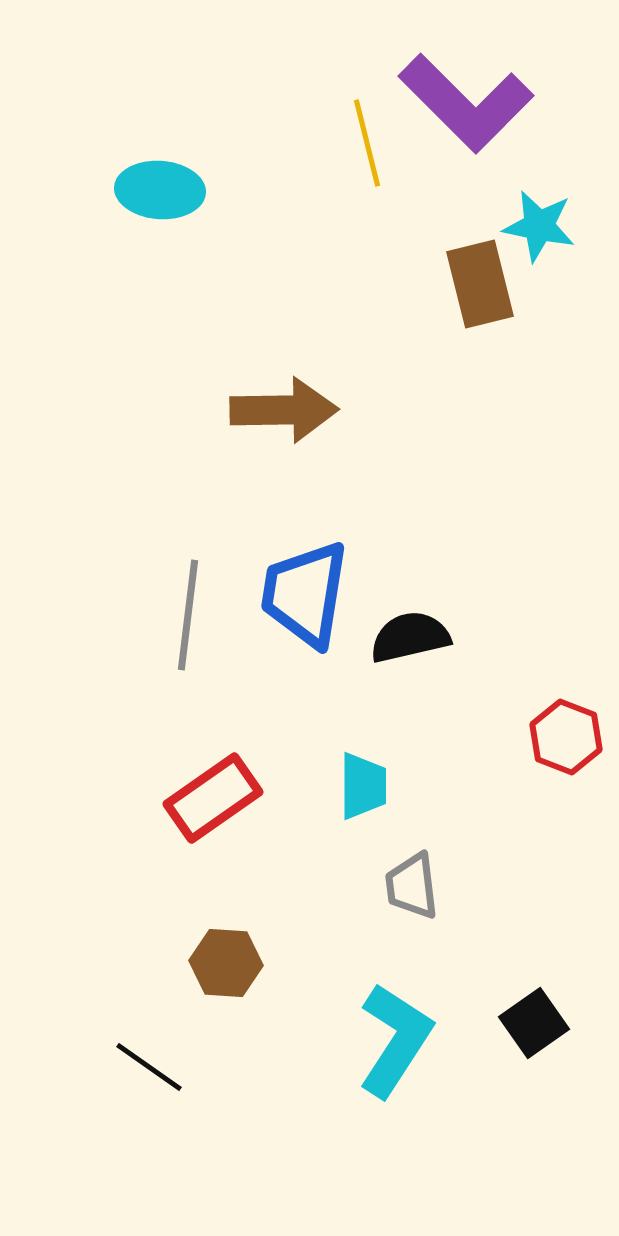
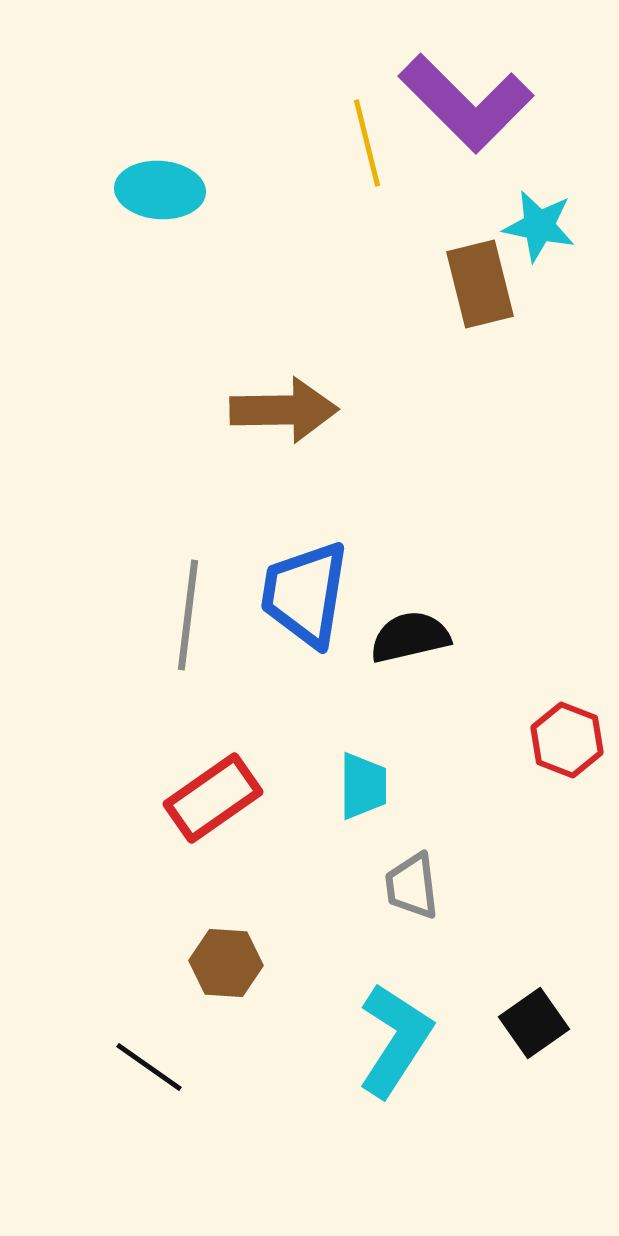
red hexagon: moved 1 px right, 3 px down
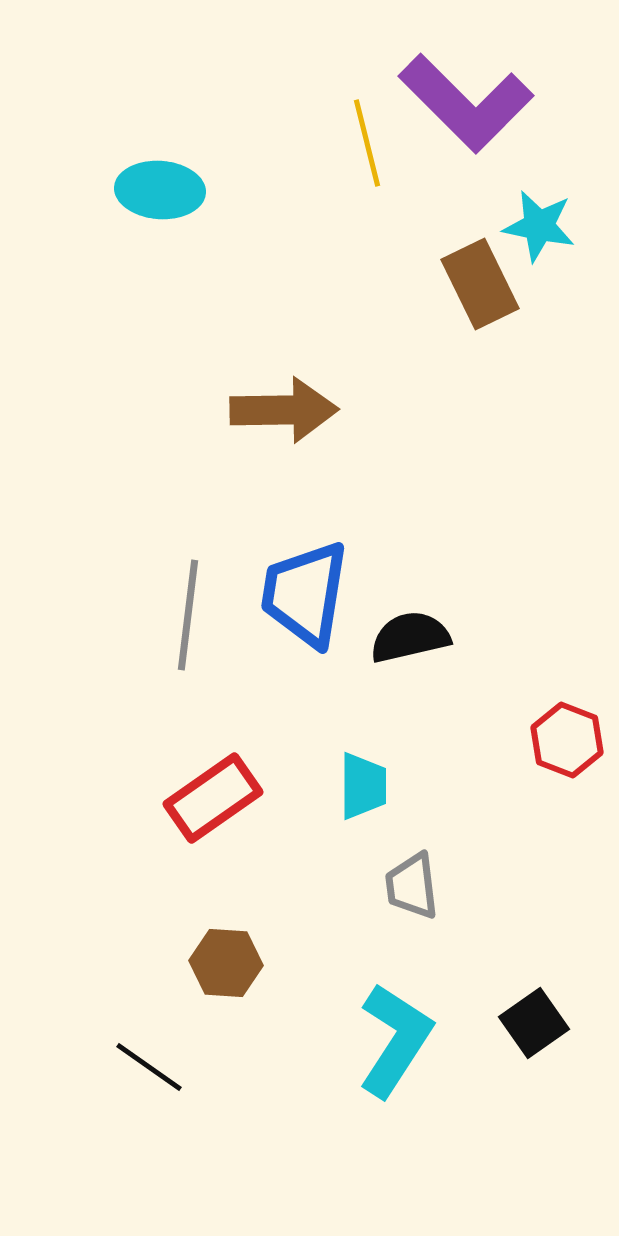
brown rectangle: rotated 12 degrees counterclockwise
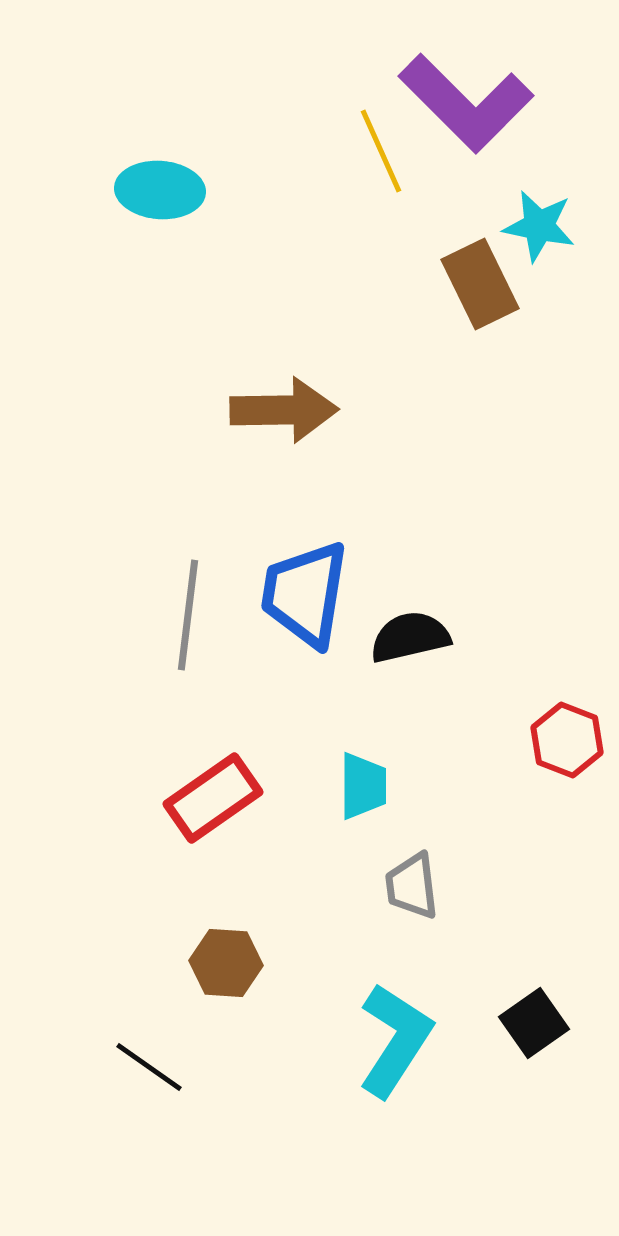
yellow line: moved 14 px right, 8 px down; rotated 10 degrees counterclockwise
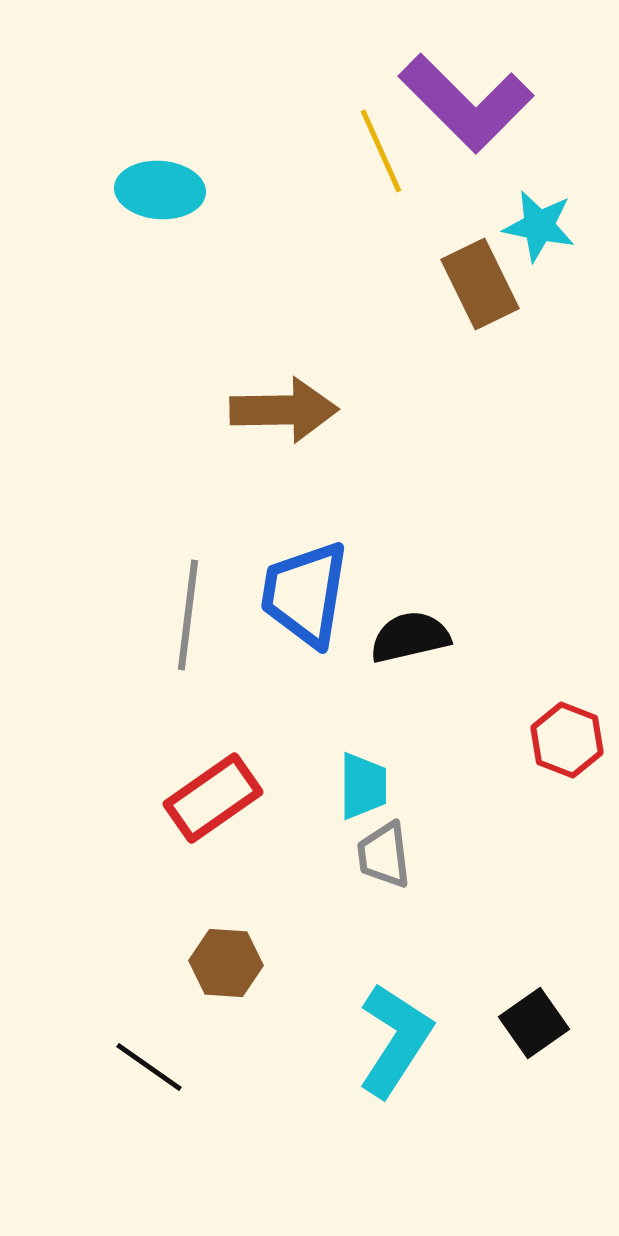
gray trapezoid: moved 28 px left, 31 px up
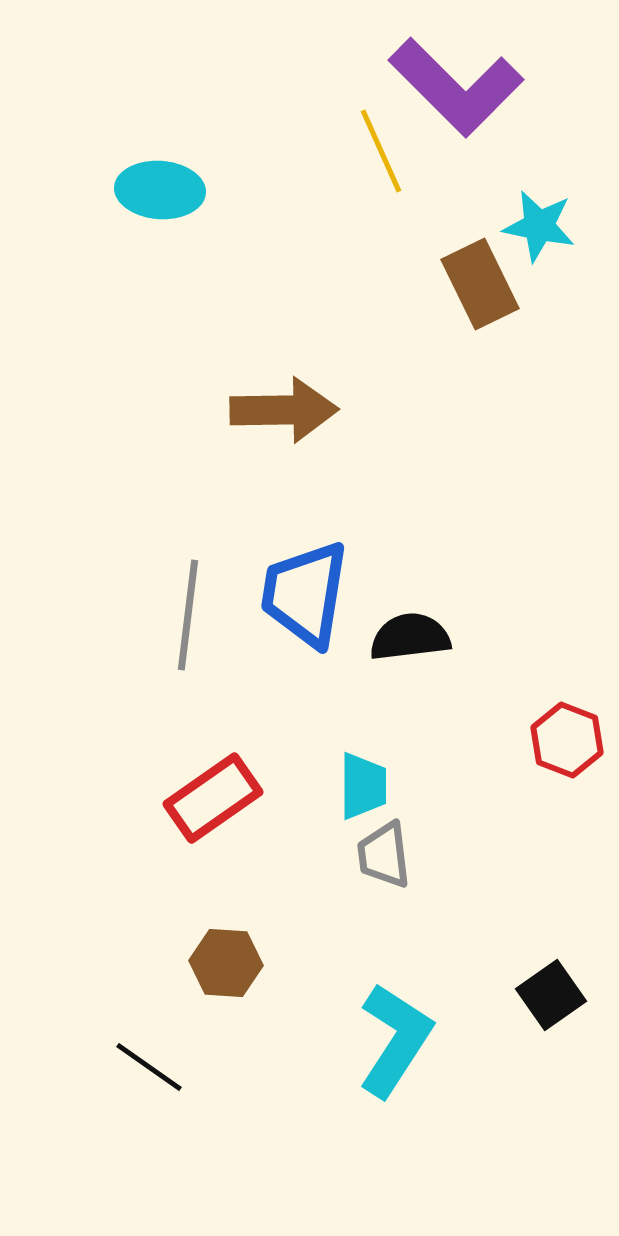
purple L-shape: moved 10 px left, 16 px up
black semicircle: rotated 6 degrees clockwise
black square: moved 17 px right, 28 px up
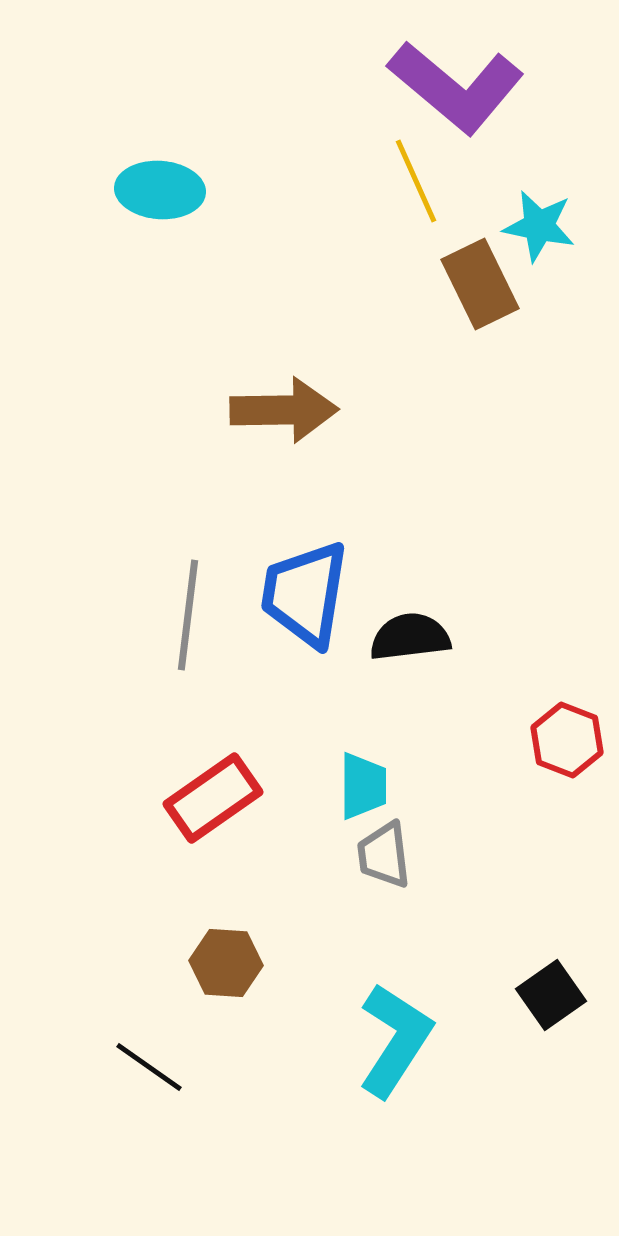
purple L-shape: rotated 5 degrees counterclockwise
yellow line: moved 35 px right, 30 px down
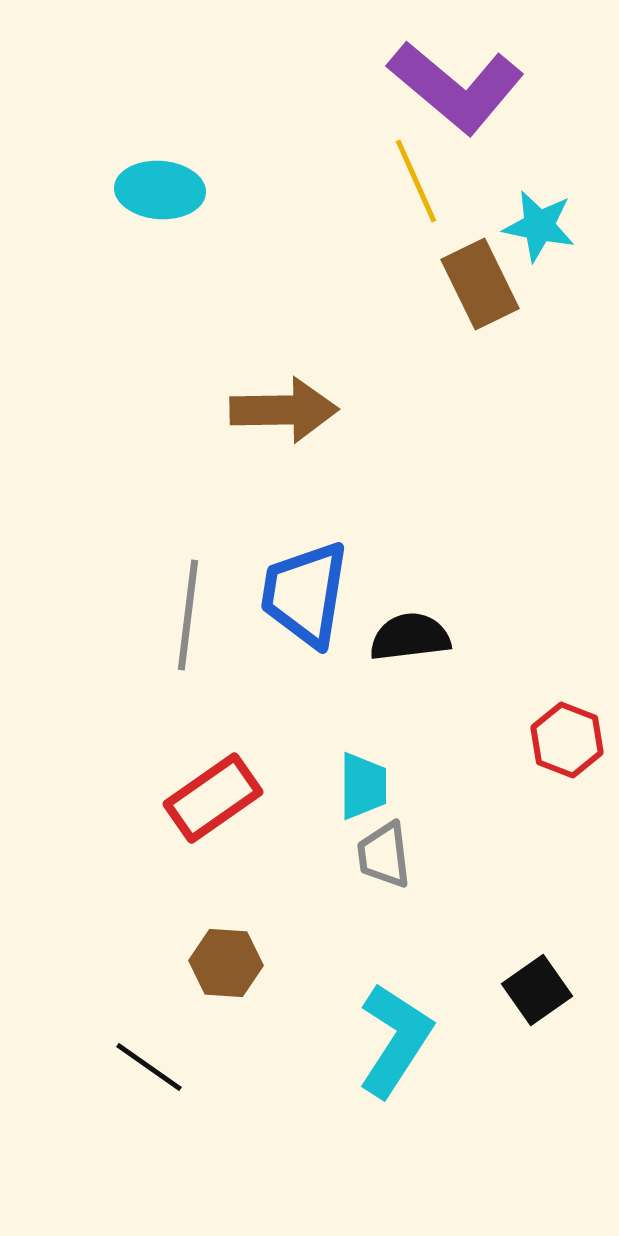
black square: moved 14 px left, 5 px up
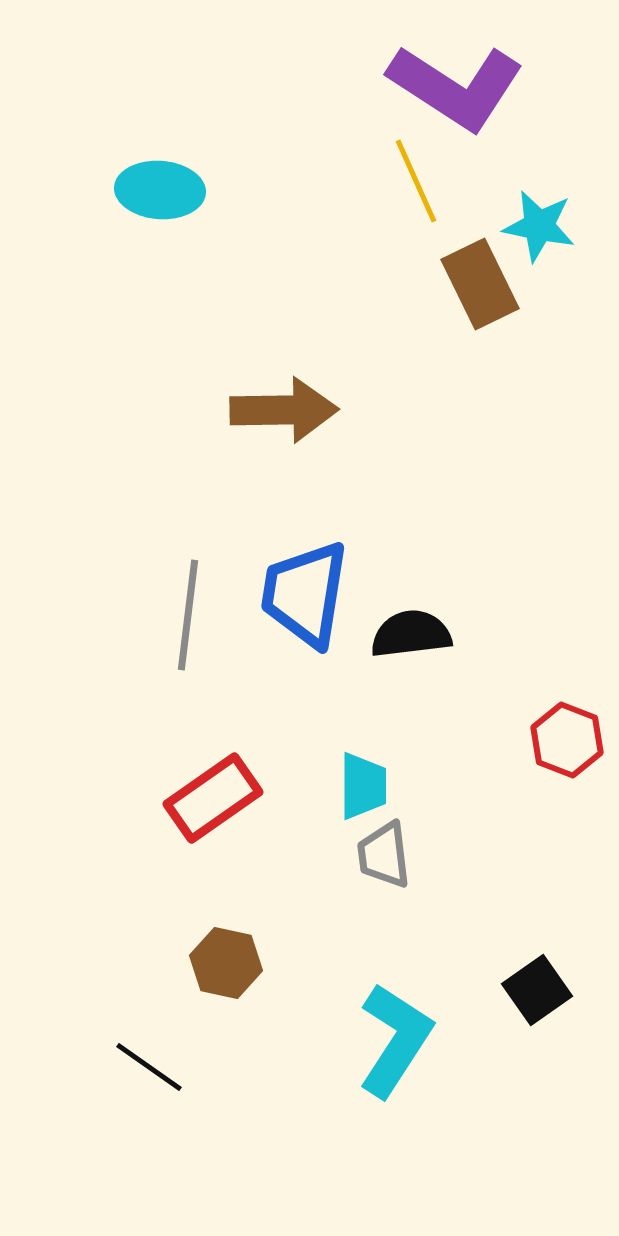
purple L-shape: rotated 7 degrees counterclockwise
black semicircle: moved 1 px right, 3 px up
brown hexagon: rotated 8 degrees clockwise
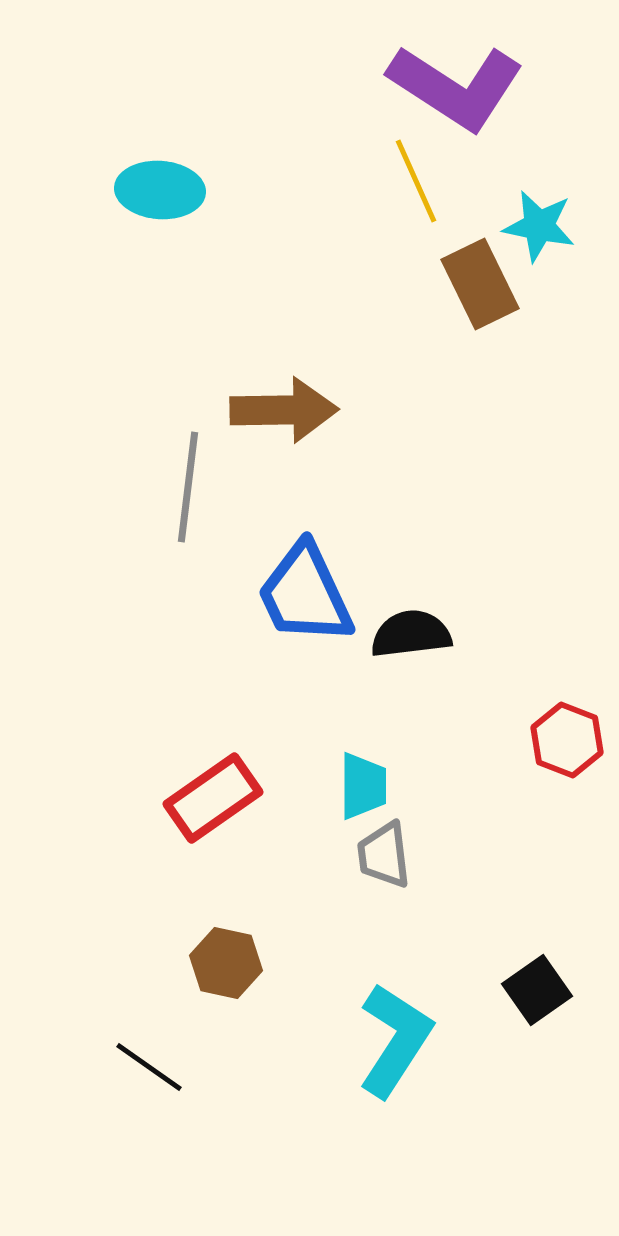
blue trapezoid: rotated 34 degrees counterclockwise
gray line: moved 128 px up
